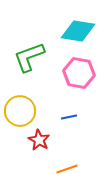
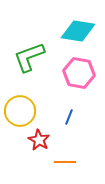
blue line: rotated 56 degrees counterclockwise
orange line: moved 2 px left, 7 px up; rotated 20 degrees clockwise
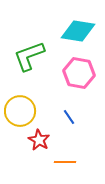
green L-shape: moved 1 px up
blue line: rotated 56 degrees counterclockwise
